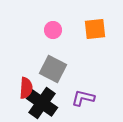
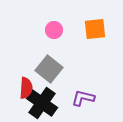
pink circle: moved 1 px right
gray square: moved 4 px left; rotated 12 degrees clockwise
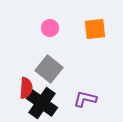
pink circle: moved 4 px left, 2 px up
purple L-shape: moved 2 px right, 1 px down
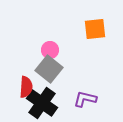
pink circle: moved 22 px down
red semicircle: moved 1 px up
